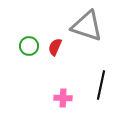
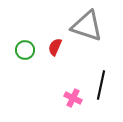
green circle: moved 4 px left, 4 px down
pink cross: moved 10 px right; rotated 24 degrees clockwise
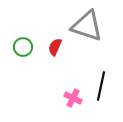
green circle: moved 2 px left, 3 px up
black line: moved 1 px down
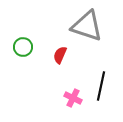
red semicircle: moved 5 px right, 8 px down
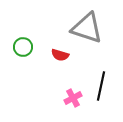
gray triangle: moved 2 px down
red semicircle: rotated 96 degrees counterclockwise
pink cross: rotated 36 degrees clockwise
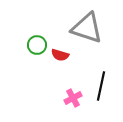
green circle: moved 14 px right, 2 px up
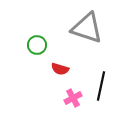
red semicircle: moved 14 px down
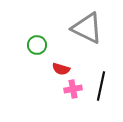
gray triangle: rotated 8 degrees clockwise
red semicircle: moved 1 px right
pink cross: moved 9 px up; rotated 18 degrees clockwise
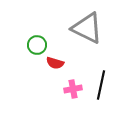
red semicircle: moved 6 px left, 6 px up
black line: moved 1 px up
